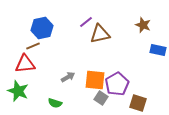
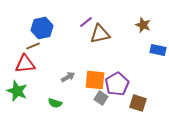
green star: moved 1 px left
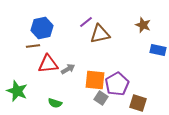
brown line: rotated 16 degrees clockwise
red triangle: moved 23 px right
gray arrow: moved 8 px up
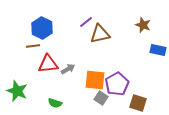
blue hexagon: rotated 20 degrees counterclockwise
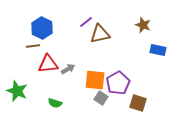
purple pentagon: moved 1 px right, 1 px up
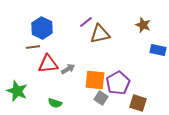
brown line: moved 1 px down
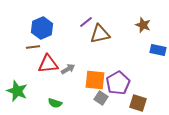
blue hexagon: rotated 10 degrees clockwise
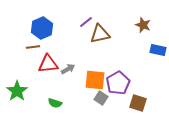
green star: rotated 15 degrees clockwise
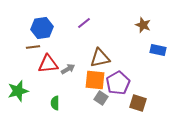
purple line: moved 2 px left, 1 px down
blue hexagon: rotated 15 degrees clockwise
brown triangle: moved 24 px down
green star: moved 1 px right; rotated 20 degrees clockwise
green semicircle: rotated 72 degrees clockwise
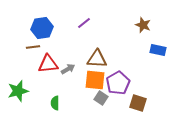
brown triangle: moved 3 px left, 1 px down; rotated 15 degrees clockwise
